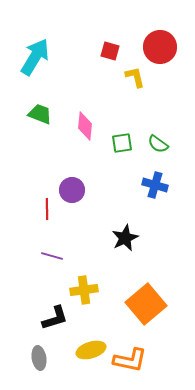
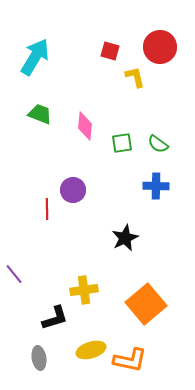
blue cross: moved 1 px right, 1 px down; rotated 15 degrees counterclockwise
purple circle: moved 1 px right
purple line: moved 38 px left, 18 px down; rotated 35 degrees clockwise
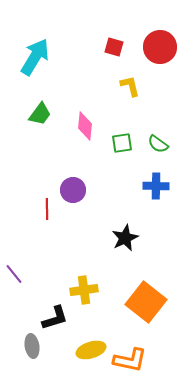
red square: moved 4 px right, 4 px up
yellow L-shape: moved 5 px left, 9 px down
green trapezoid: rotated 105 degrees clockwise
orange square: moved 2 px up; rotated 12 degrees counterclockwise
gray ellipse: moved 7 px left, 12 px up
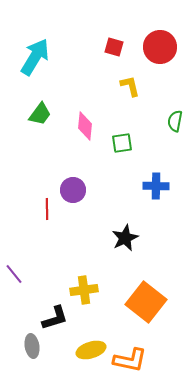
green semicircle: moved 17 px right, 23 px up; rotated 65 degrees clockwise
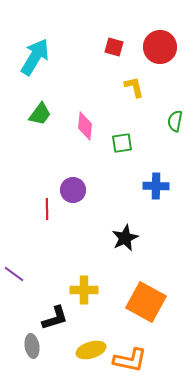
yellow L-shape: moved 4 px right, 1 px down
purple line: rotated 15 degrees counterclockwise
yellow cross: rotated 8 degrees clockwise
orange square: rotated 9 degrees counterclockwise
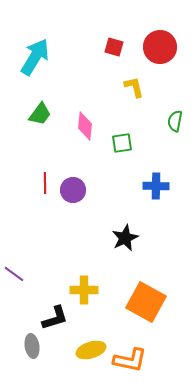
red line: moved 2 px left, 26 px up
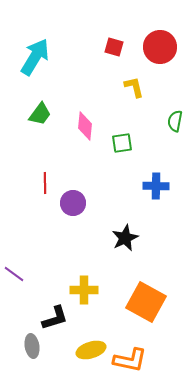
purple circle: moved 13 px down
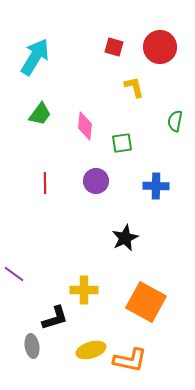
purple circle: moved 23 px right, 22 px up
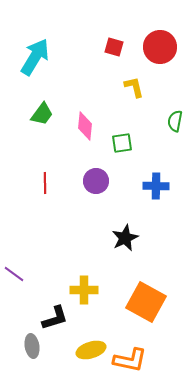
green trapezoid: moved 2 px right
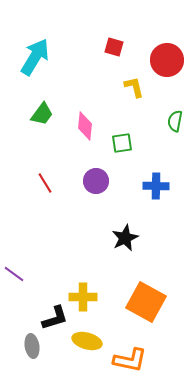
red circle: moved 7 px right, 13 px down
red line: rotated 30 degrees counterclockwise
yellow cross: moved 1 px left, 7 px down
yellow ellipse: moved 4 px left, 9 px up; rotated 32 degrees clockwise
